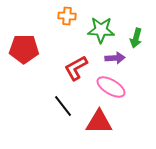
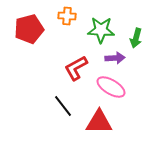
red pentagon: moved 5 px right, 20 px up; rotated 16 degrees counterclockwise
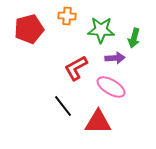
green arrow: moved 2 px left
red triangle: moved 1 px left
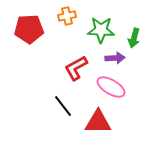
orange cross: rotated 18 degrees counterclockwise
red pentagon: rotated 12 degrees clockwise
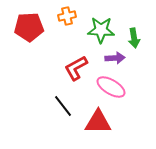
red pentagon: moved 2 px up
green arrow: rotated 24 degrees counterclockwise
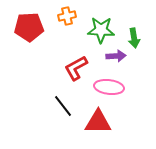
purple arrow: moved 1 px right, 2 px up
pink ellipse: moved 2 px left; rotated 24 degrees counterclockwise
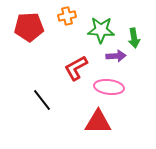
black line: moved 21 px left, 6 px up
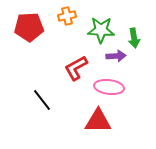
red triangle: moved 1 px up
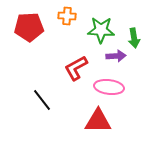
orange cross: rotated 18 degrees clockwise
